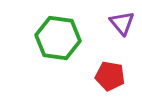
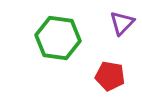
purple triangle: rotated 24 degrees clockwise
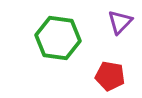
purple triangle: moved 2 px left, 1 px up
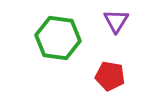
purple triangle: moved 4 px left, 1 px up; rotated 12 degrees counterclockwise
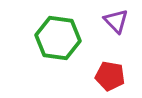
purple triangle: rotated 16 degrees counterclockwise
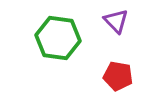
red pentagon: moved 8 px right
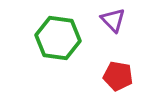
purple triangle: moved 3 px left, 1 px up
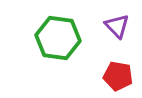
purple triangle: moved 4 px right, 6 px down
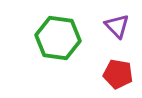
red pentagon: moved 2 px up
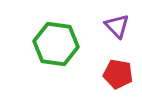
green hexagon: moved 2 px left, 6 px down
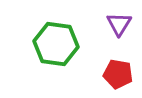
purple triangle: moved 2 px right, 2 px up; rotated 16 degrees clockwise
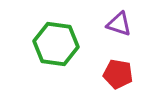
purple triangle: rotated 44 degrees counterclockwise
